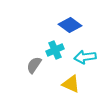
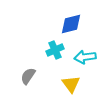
blue diamond: moved 1 px right, 1 px up; rotated 50 degrees counterclockwise
gray semicircle: moved 6 px left, 11 px down
yellow triangle: rotated 30 degrees clockwise
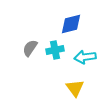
cyan cross: rotated 12 degrees clockwise
gray semicircle: moved 2 px right, 28 px up
yellow triangle: moved 4 px right, 4 px down
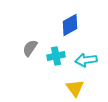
blue diamond: moved 1 px left, 1 px down; rotated 15 degrees counterclockwise
cyan cross: moved 1 px right, 6 px down
cyan arrow: moved 1 px right, 3 px down
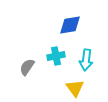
blue diamond: rotated 20 degrees clockwise
gray semicircle: moved 3 px left, 19 px down
cyan arrow: rotated 75 degrees counterclockwise
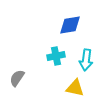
gray semicircle: moved 10 px left, 11 px down
yellow triangle: rotated 42 degrees counterclockwise
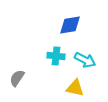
cyan cross: rotated 18 degrees clockwise
cyan arrow: moved 1 px left; rotated 70 degrees counterclockwise
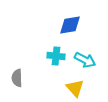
gray semicircle: rotated 36 degrees counterclockwise
yellow triangle: rotated 36 degrees clockwise
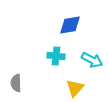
cyan arrow: moved 7 px right
gray semicircle: moved 1 px left, 5 px down
yellow triangle: rotated 24 degrees clockwise
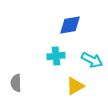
cyan cross: rotated 12 degrees counterclockwise
yellow triangle: moved 2 px up; rotated 18 degrees clockwise
